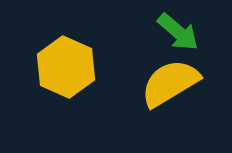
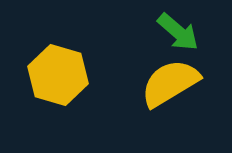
yellow hexagon: moved 8 px left, 8 px down; rotated 8 degrees counterclockwise
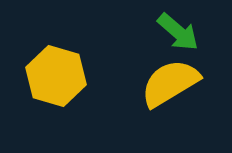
yellow hexagon: moved 2 px left, 1 px down
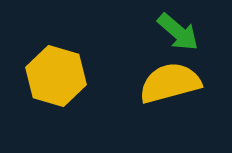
yellow semicircle: rotated 16 degrees clockwise
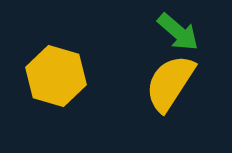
yellow semicircle: rotated 42 degrees counterclockwise
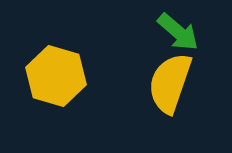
yellow semicircle: rotated 14 degrees counterclockwise
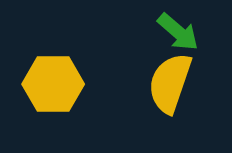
yellow hexagon: moved 3 px left, 8 px down; rotated 16 degrees counterclockwise
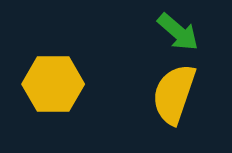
yellow semicircle: moved 4 px right, 11 px down
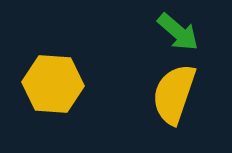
yellow hexagon: rotated 4 degrees clockwise
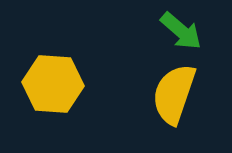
green arrow: moved 3 px right, 1 px up
